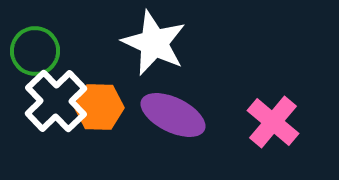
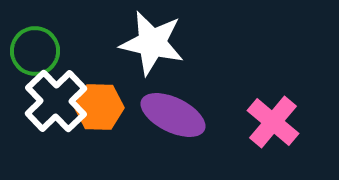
white star: moved 2 px left; rotated 12 degrees counterclockwise
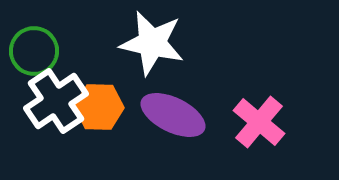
green circle: moved 1 px left
white cross: rotated 10 degrees clockwise
pink cross: moved 14 px left
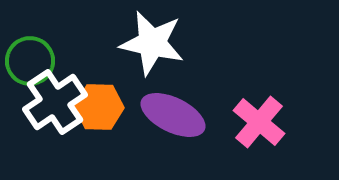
green circle: moved 4 px left, 10 px down
white cross: moved 1 px left, 1 px down
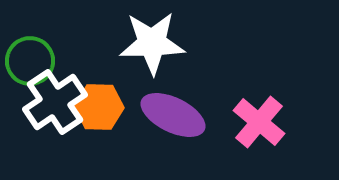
white star: rotated 14 degrees counterclockwise
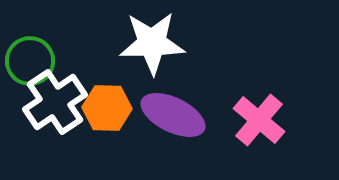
orange hexagon: moved 8 px right, 1 px down
pink cross: moved 2 px up
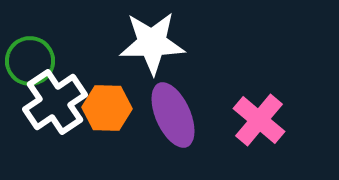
purple ellipse: rotated 40 degrees clockwise
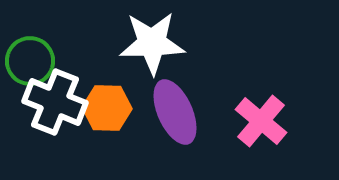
white cross: rotated 34 degrees counterclockwise
purple ellipse: moved 2 px right, 3 px up
pink cross: moved 2 px right, 1 px down
